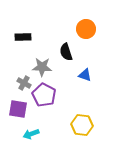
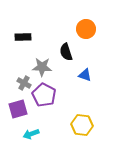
purple square: rotated 24 degrees counterclockwise
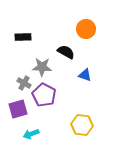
black semicircle: rotated 138 degrees clockwise
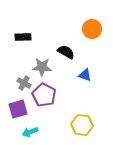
orange circle: moved 6 px right
cyan arrow: moved 1 px left, 2 px up
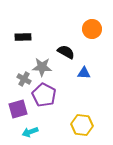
blue triangle: moved 1 px left, 2 px up; rotated 16 degrees counterclockwise
gray cross: moved 4 px up
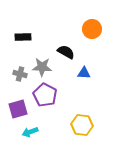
gray cross: moved 4 px left, 5 px up; rotated 16 degrees counterclockwise
purple pentagon: moved 1 px right
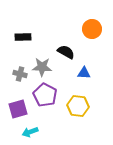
yellow hexagon: moved 4 px left, 19 px up
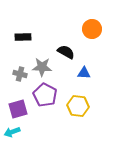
cyan arrow: moved 18 px left
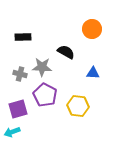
blue triangle: moved 9 px right
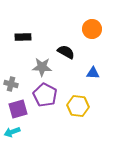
gray cross: moved 9 px left, 10 px down
